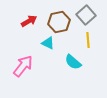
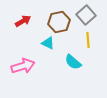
red arrow: moved 6 px left
pink arrow: rotated 35 degrees clockwise
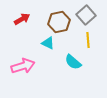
red arrow: moved 1 px left, 2 px up
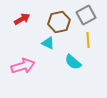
gray square: rotated 12 degrees clockwise
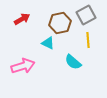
brown hexagon: moved 1 px right, 1 px down
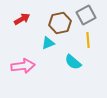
cyan triangle: rotated 48 degrees counterclockwise
pink arrow: rotated 10 degrees clockwise
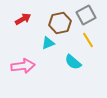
red arrow: moved 1 px right
yellow line: rotated 28 degrees counterclockwise
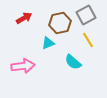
red arrow: moved 1 px right, 1 px up
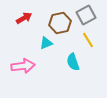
cyan triangle: moved 2 px left
cyan semicircle: rotated 30 degrees clockwise
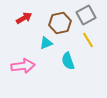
cyan semicircle: moved 5 px left, 1 px up
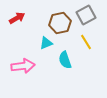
red arrow: moved 7 px left
yellow line: moved 2 px left, 2 px down
cyan semicircle: moved 3 px left, 1 px up
